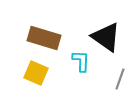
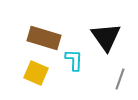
black triangle: rotated 20 degrees clockwise
cyan L-shape: moved 7 px left, 1 px up
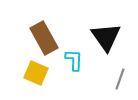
brown rectangle: rotated 44 degrees clockwise
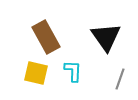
brown rectangle: moved 2 px right, 1 px up
cyan L-shape: moved 1 px left, 11 px down
yellow square: rotated 10 degrees counterclockwise
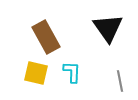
black triangle: moved 2 px right, 9 px up
cyan L-shape: moved 1 px left, 1 px down
gray line: moved 2 px down; rotated 30 degrees counterclockwise
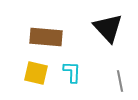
black triangle: rotated 8 degrees counterclockwise
brown rectangle: rotated 56 degrees counterclockwise
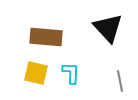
cyan L-shape: moved 1 px left, 1 px down
